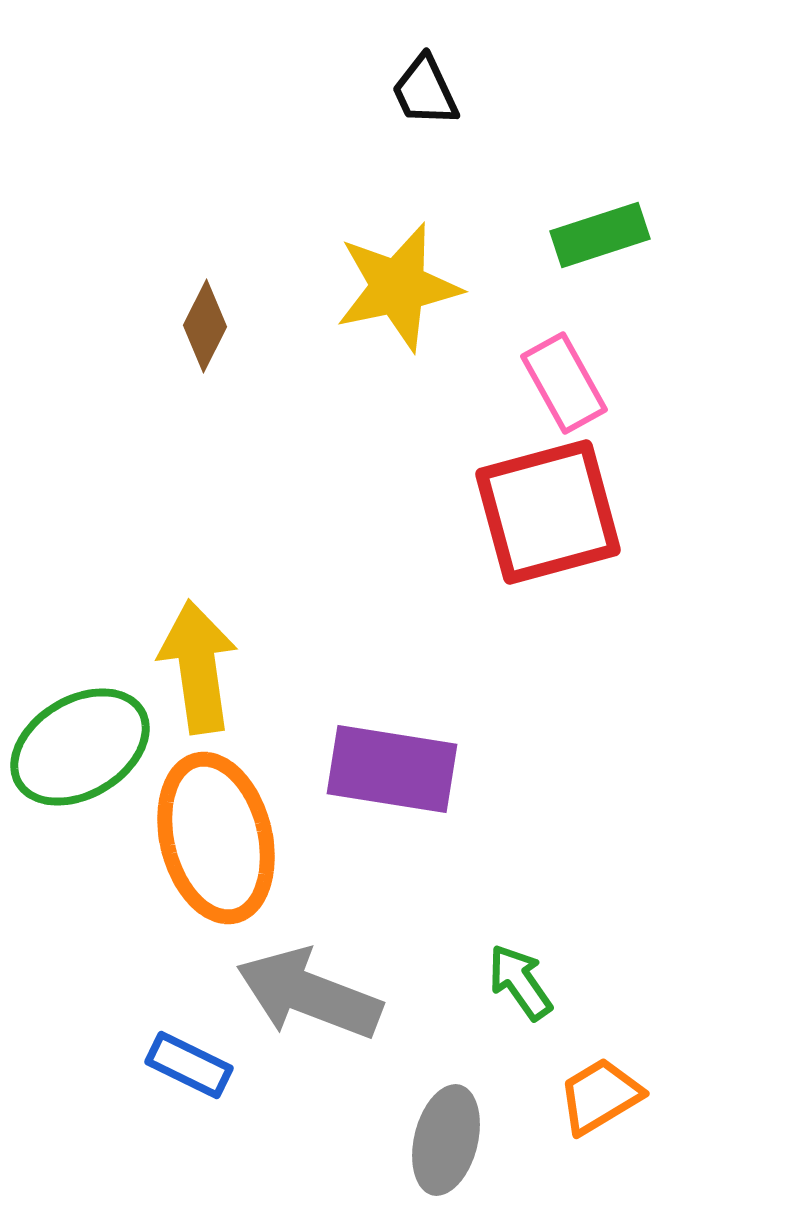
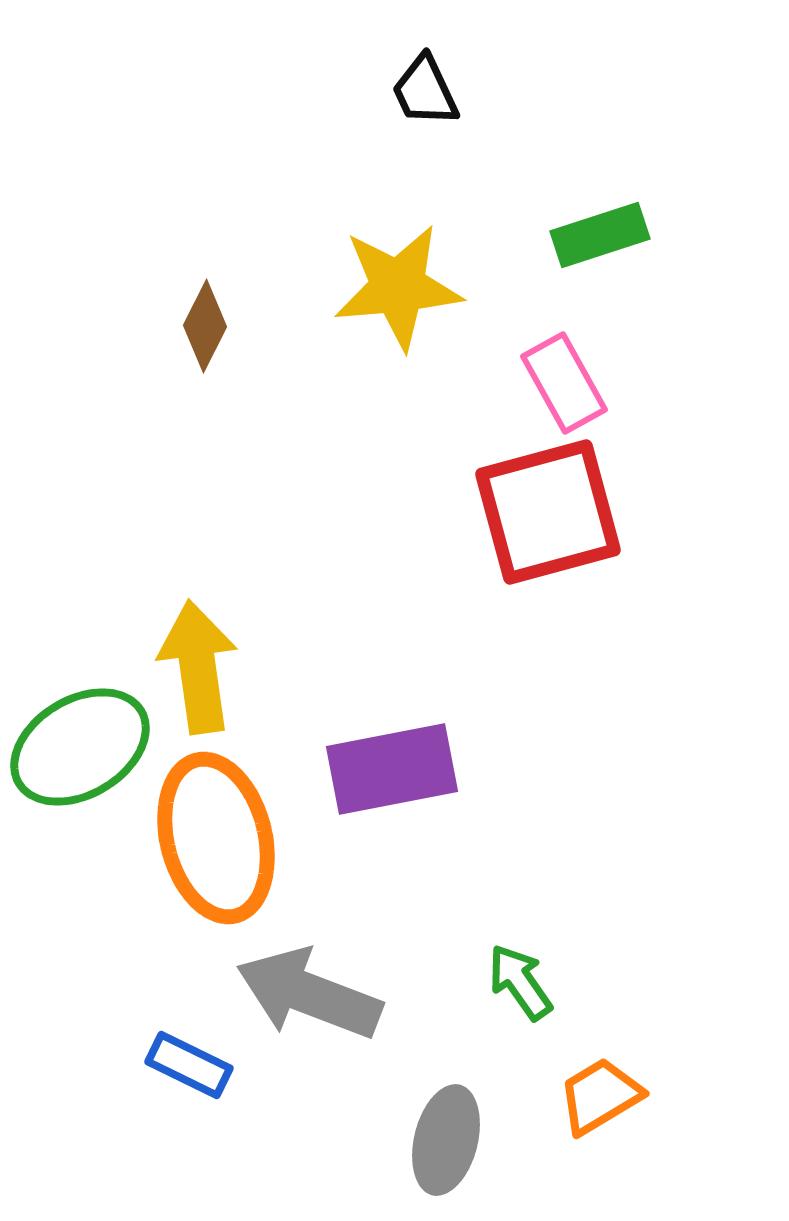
yellow star: rotated 7 degrees clockwise
purple rectangle: rotated 20 degrees counterclockwise
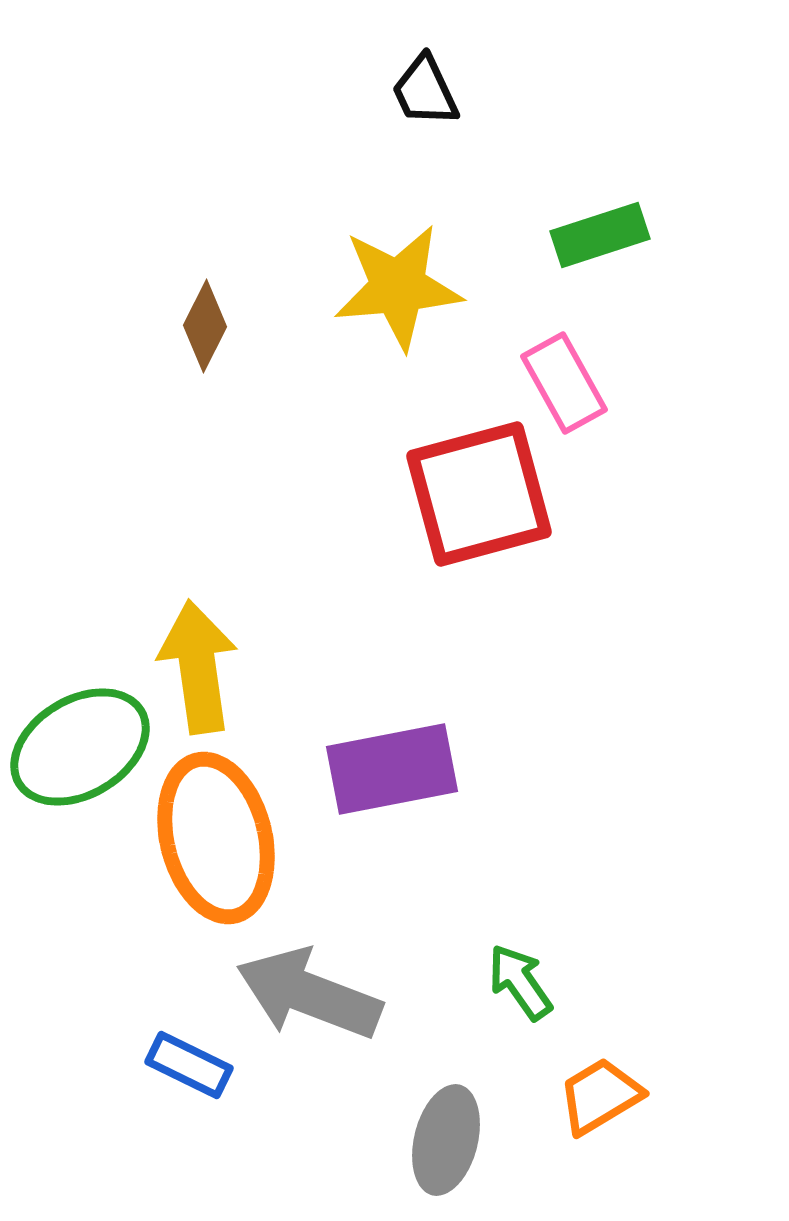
red square: moved 69 px left, 18 px up
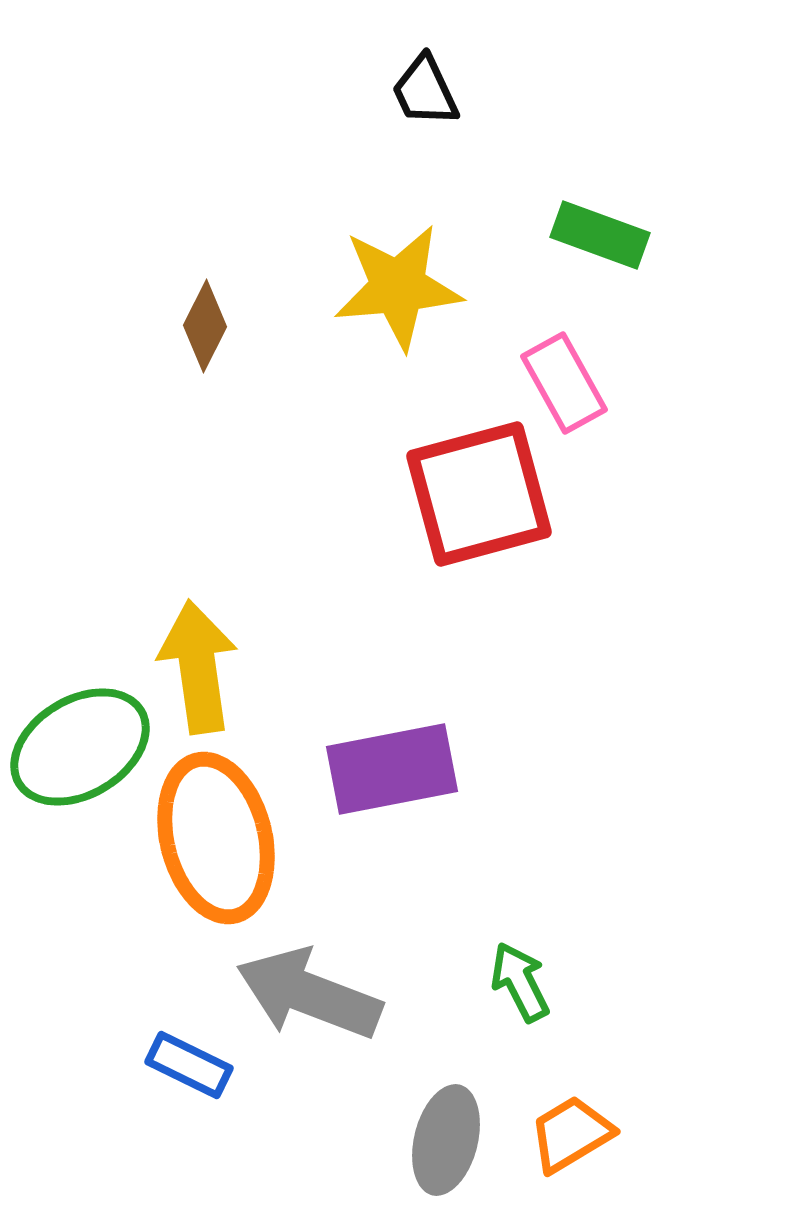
green rectangle: rotated 38 degrees clockwise
green arrow: rotated 8 degrees clockwise
orange trapezoid: moved 29 px left, 38 px down
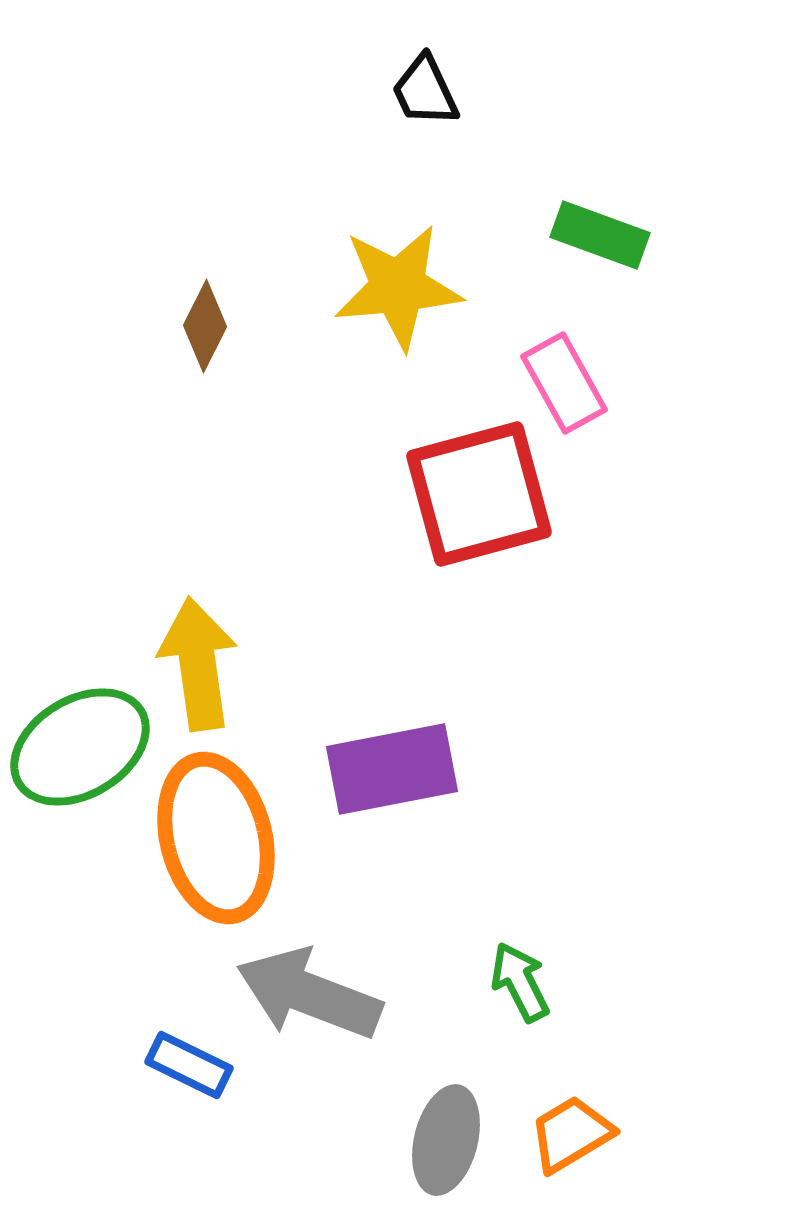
yellow arrow: moved 3 px up
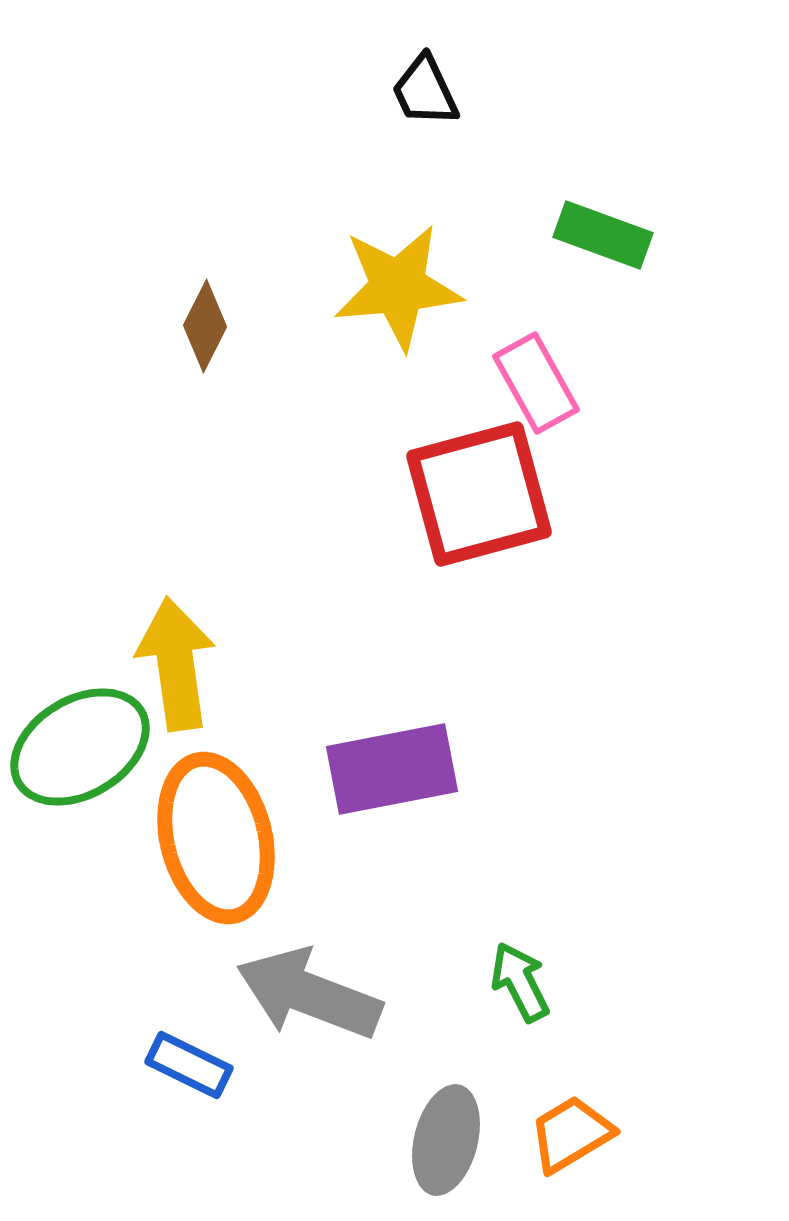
green rectangle: moved 3 px right
pink rectangle: moved 28 px left
yellow arrow: moved 22 px left
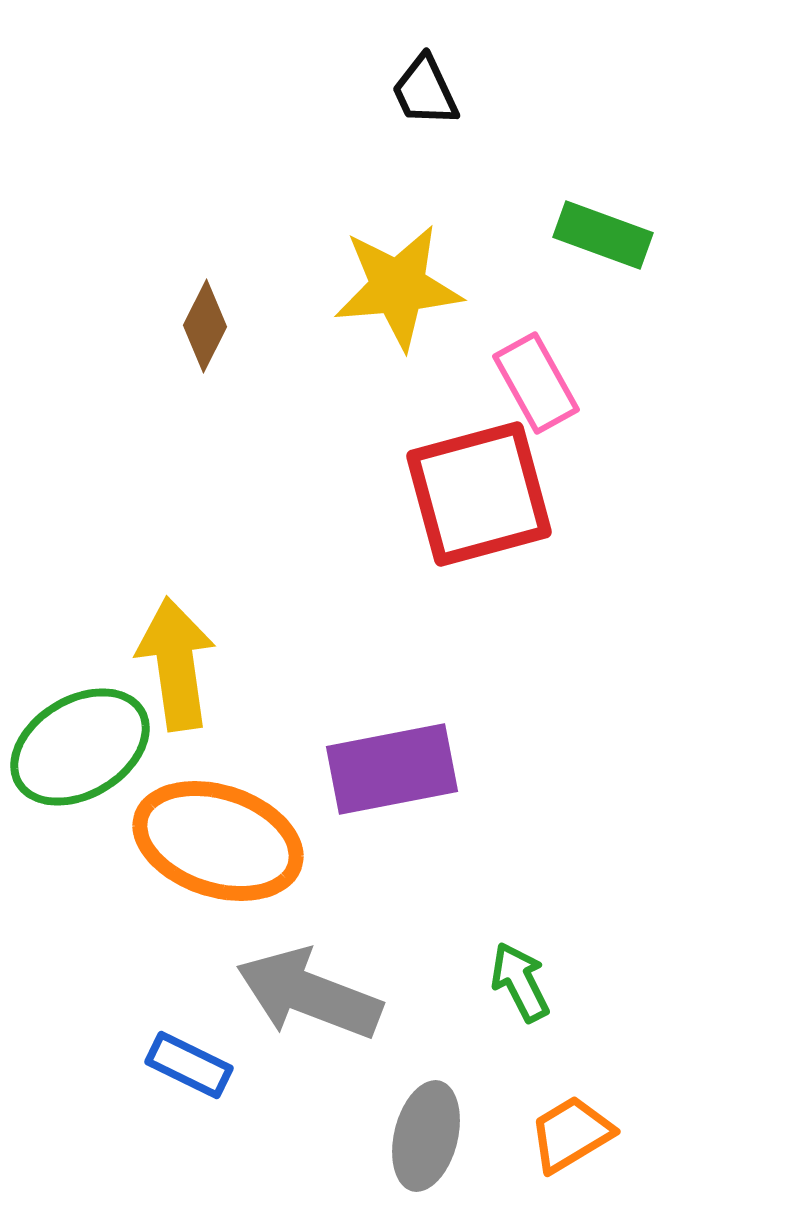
orange ellipse: moved 2 px right, 3 px down; rotated 58 degrees counterclockwise
gray ellipse: moved 20 px left, 4 px up
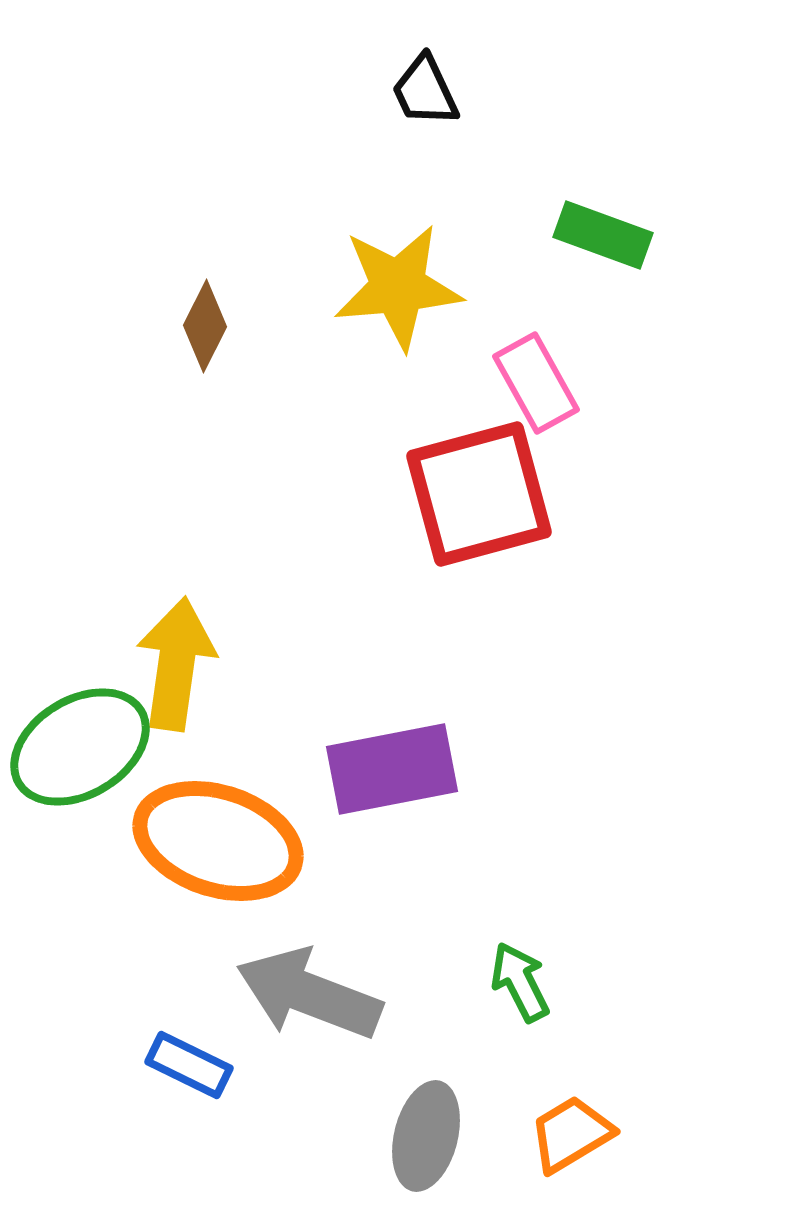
yellow arrow: rotated 16 degrees clockwise
